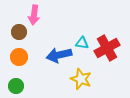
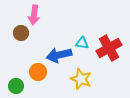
brown circle: moved 2 px right, 1 px down
red cross: moved 2 px right
orange circle: moved 19 px right, 15 px down
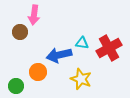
brown circle: moved 1 px left, 1 px up
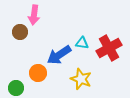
blue arrow: rotated 20 degrees counterclockwise
orange circle: moved 1 px down
green circle: moved 2 px down
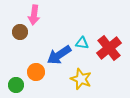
red cross: rotated 10 degrees counterclockwise
orange circle: moved 2 px left, 1 px up
green circle: moved 3 px up
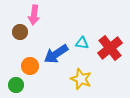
red cross: moved 1 px right
blue arrow: moved 3 px left, 1 px up
orange circle: moved 6 px left, 6 px up
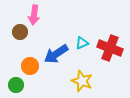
cyan triangle: rotated 32 degrees counterclockwise
red cross: rotated 30 degrees counterclockwise
yellow star: moved 1 px right, 2 px down
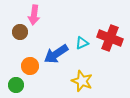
red cross: moved 10 px up
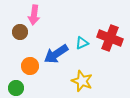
green circle: moved 3 px down
